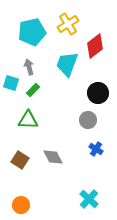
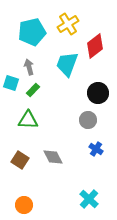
orange circle: moved 3 px right
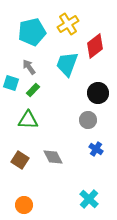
gray arrow: rotated 21 degrees counterclockwise
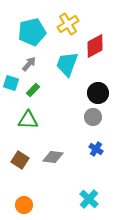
red diamond: rotated 10 degrees clockwise
gray arrow: moved 3 px up; rotated 77 degrees clockwise
gray circle: moved 5 px right, 3 px up
gray diamond: rotated 55 degrees counterclockwise
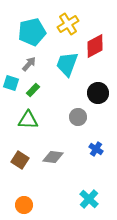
gray circle: moved 15 px left
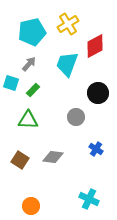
gray circle: moved 2 px left
cyan cross: rotated 18 degrees counterclockwise
orange circle: moved 7 px right, 1 px down
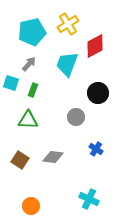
green rectangle: rotated 24 degrees counterclockwise
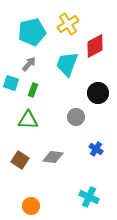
cyan cross: moved 2 px up
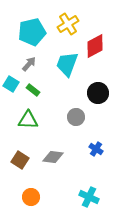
cyan square: moved 1 px down; rotated 14 degrees clockwise
green rectangle: rotated 72 degrees counterclockwise
orange circle: moved 9 px up
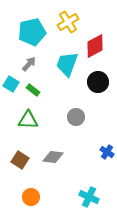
yellow cross: moved 2 px up
black circle: moved 11 px up
blue cross: moved 11 px right, 3 px down
